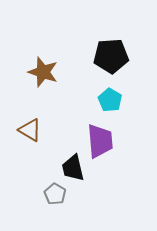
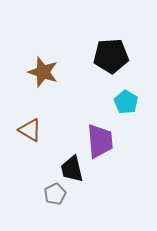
cyan pentagon: moved 16 px right, 2 px down
black trapezoid: moved 1 px left, 1 px down
gray pentagon: rotated 15 degrees clockwise
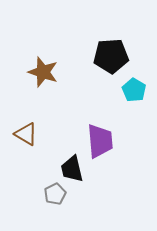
cyan pentagon: moved 8 px right, 12 px up
brown triangle: moved 4 px left, 4 px down
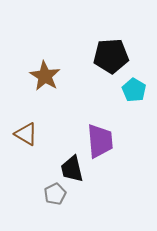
brown star: moved 2 px right, 4 px down; rotated 12 degrees clockwise
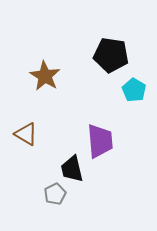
black pentagon: moved 1 px up; rotated 12 degrees clockwise
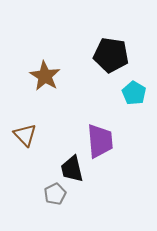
cyan pentagon: moved 3 px down
brown triangle: moved 1 px left, 1 px down; rotated 15 degrees clockwise
